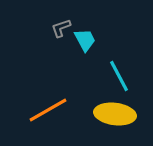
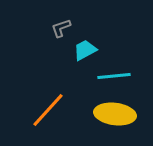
cyan trapezoid: moved 10 px down; rotated 90 degrees counterclockwise
cyan line: moved 5 px left; rotated 68 degrees counterclockwise
orange line: rotated 18 degrees counterclockwise
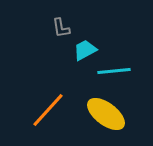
gray L-shape: rotated 80 degrees counterclockwise
cyan line: moved 5 px up
yellow ellipse: moved 9 px left; rotated 30 degrees clockwise
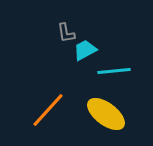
gray L-shape: moved 5 px right, 5 px down
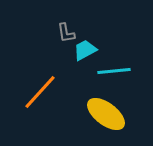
orange line: moved 8 px left, 18 px up
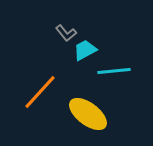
gray L-shape: rotated 30 degrees counterclockwise
yellow ellipse: moved 18 px left
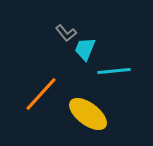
cyan trapezoid: moved 1 px up; rotated 40 degrees counterclockwise
orange line: moved 1 px right, 2 px down
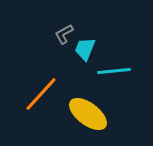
gray L-shape: moved 2 px left, 1 px down; rotated 100 degrees clockwise
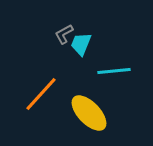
cyan trapezoid: moved 4 px left, 5 px up
yellow ellipse: moved 1 px right, 1 px up; rotated 9 degrees clockwise
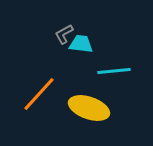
cyan trapezoid: rotated 75 degrees clockwise
orange line: moved 2 px left
yellow ellipse: moved 5 px up; rotated 27 degrees counterclockwise
